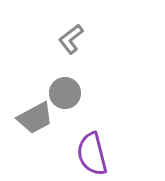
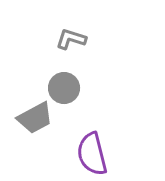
gray L-shape: rotated 56 degrees clockwise
gray circle: moved 1 px left, 5 px up
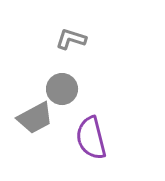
gray circle: moved 2 px left, 1 px down
purple semicircle: moved 1 px left, 16 px up
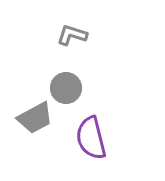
gray L-shape: moved 1 px right, 4 px up
gray circle: moved 4 px right, 1 px up
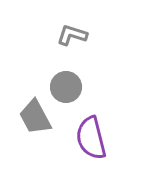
gray circle: moved 1 px up
gray trapezoid: moved 1 px up; rotated 90 degrees clockwise
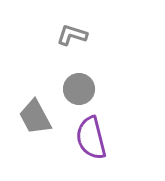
gray circle: moved 13 px right, 2 px down
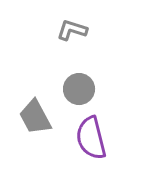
gray L-shape: moved 5 px up
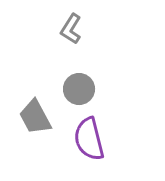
gray L-shape: moved 1 px left, 1 px up; rotated 76 degrees counterclockwise
purple semicircle: moved 2 px left, 1 px down
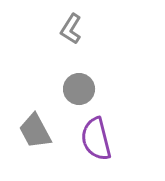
gray trapezoid: moved 14 px down
purple semicircle: moved 7 px right
